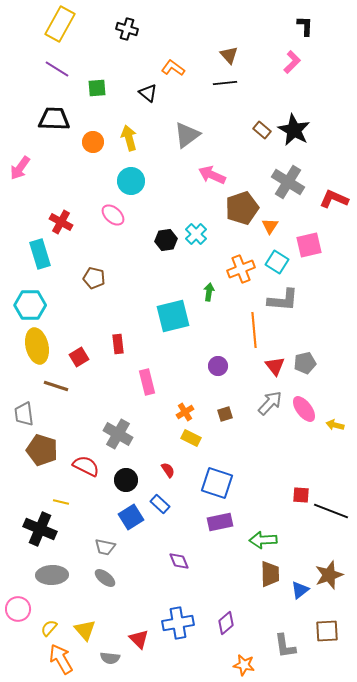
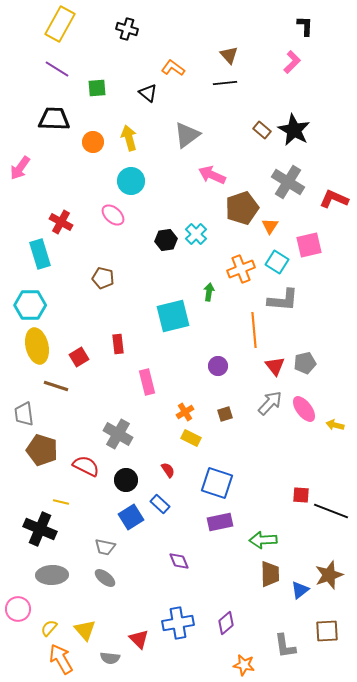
brown pentagon at (94, 278): moved 9 px right
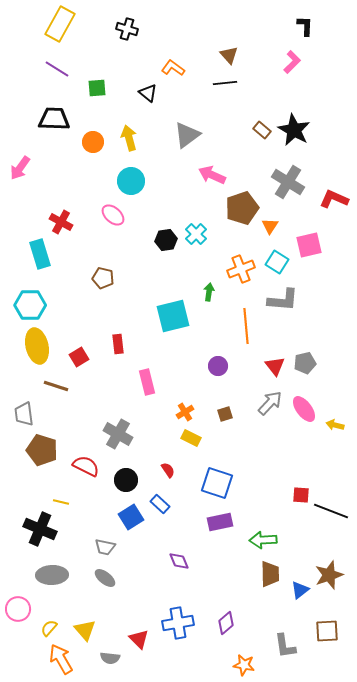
orange line at (254, 330): moved 8 px left, 4 px up
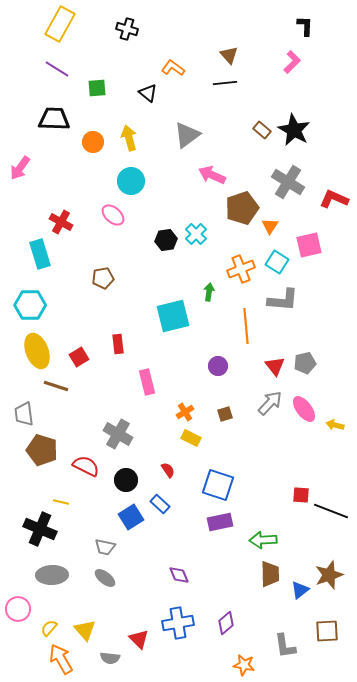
brown pentagon at (103, 278): rotated 25 degrees counterclockwise
yellow ellipse at (37, 346): moved 5 px down; rotated 8 degrees counterclockwise
blue square at (217, 483): moved 1 px right, 2 px down
purple diamond at (179, 561): moved 14 px down
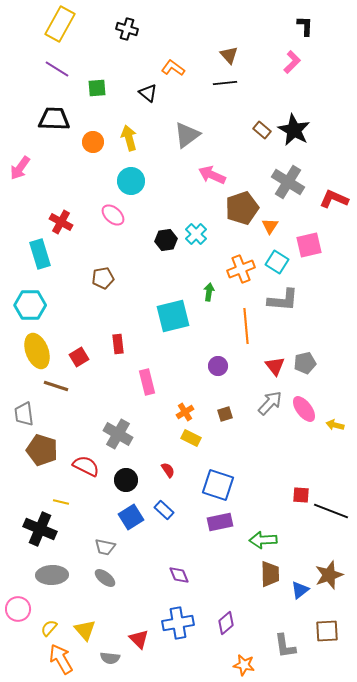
blue rectangle at (160, 504): moved 4 px right, 6 px down
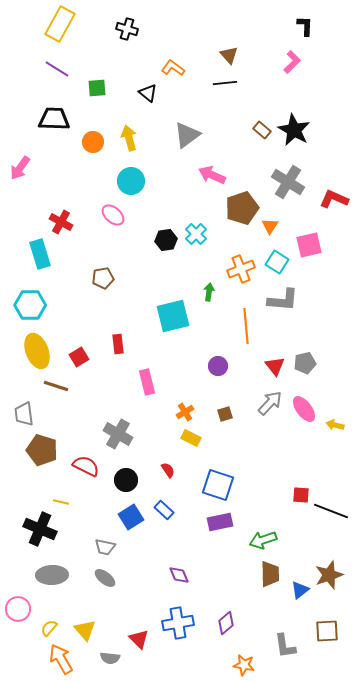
green arrow at (263, 540): rotated 16 degrees counterclockwise
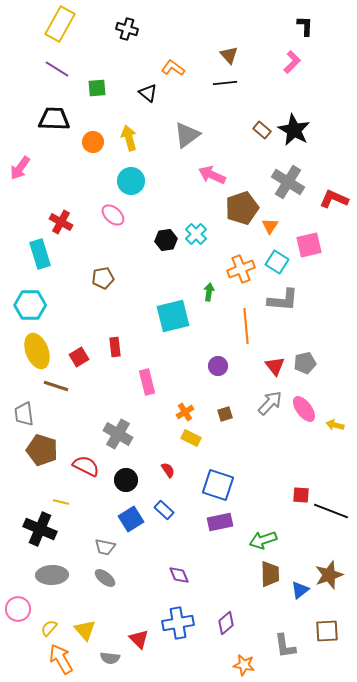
red rectangle at (118, 344): moved 3 px left, 3 px down
blue square at (131, 517): moved 2 px down
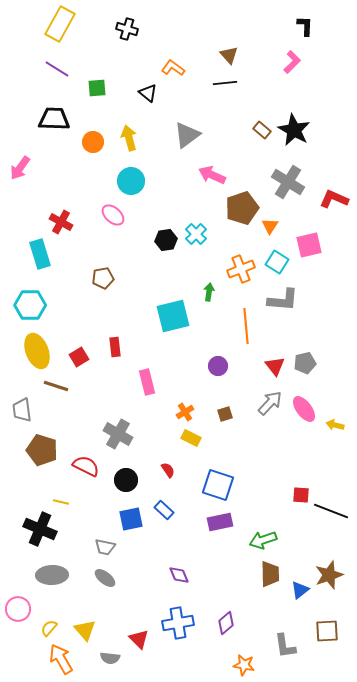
gray trapezoid at (24, 414): moved 2 px left, 4 px up
blue square at (131, 519): rotated 20 degrees clockwise
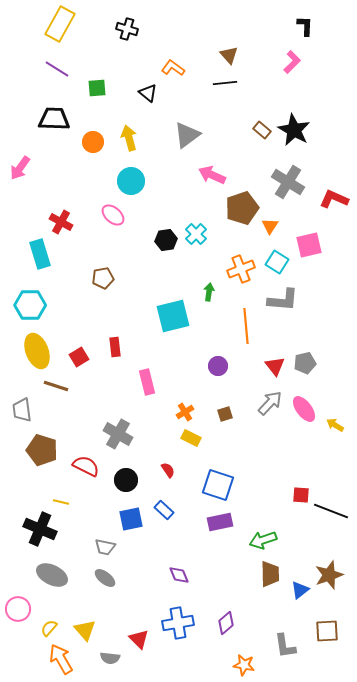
yellow arrow at (335, 425): rotated 18 degrees clockwise
gray ellipse at (52, 575): rotated 28 degrees clockwise
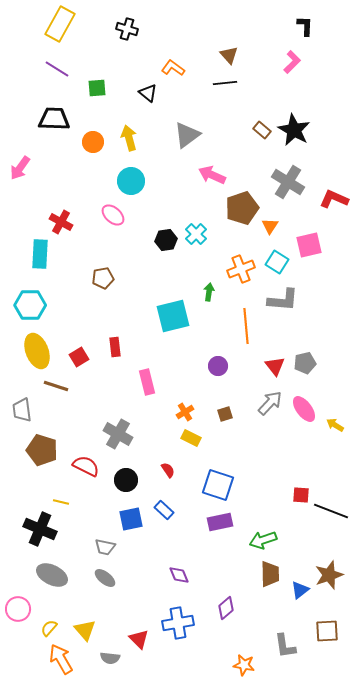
cyan rectangle at (40, 254): rotated 20 degrees clockwise
purple diamond at (226, 623): moved 15 px up
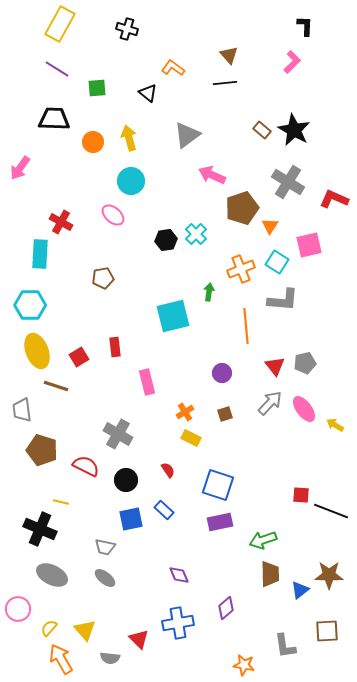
purple circle at (218, 366): moved 4 px right, 7 px down
brown star at (329, 575): rotated 20 degrees clockwise
